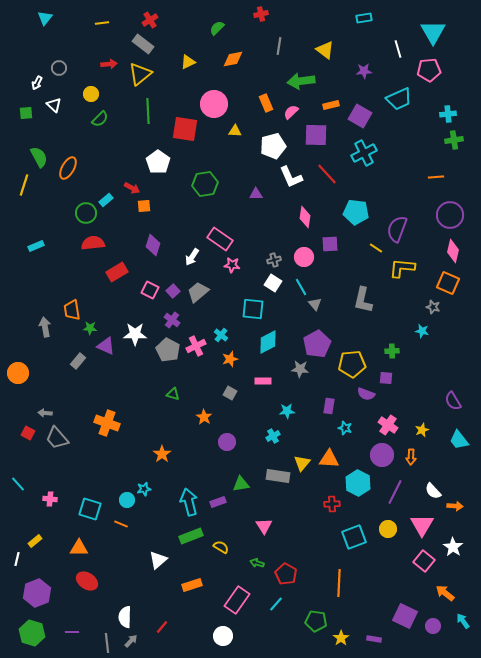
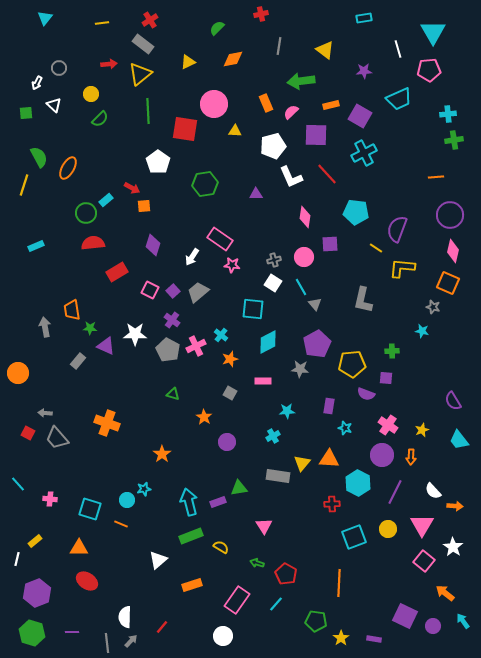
green triangle at (241, 484): moved 2 px left, 4 px down
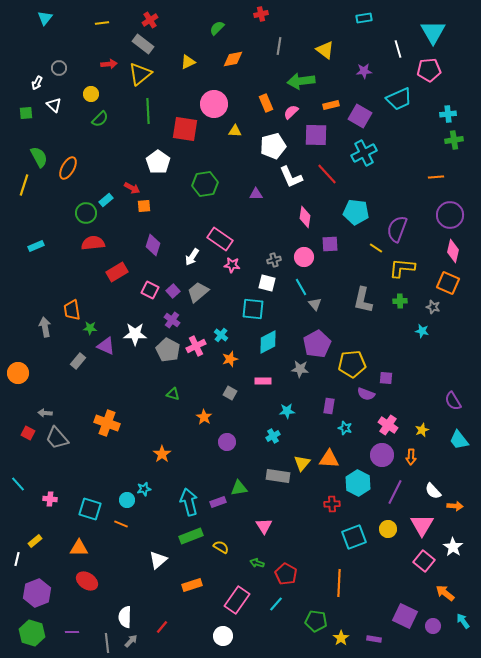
white square at (273, 283): moved 6 px left; rotated 18 degrees counterclockwise
green cross at (392, 351): moved 8 px right, 50 px up
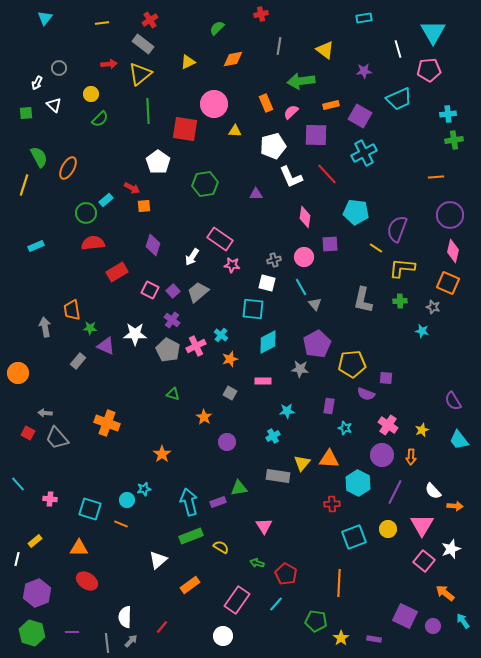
white star at (453, 547): moved 2 px left, 2 px down; rotated 18 degrees clockwise
orange rectangle at (192, 585): moved 2 px left; rotated 18 degrees counterclockwise
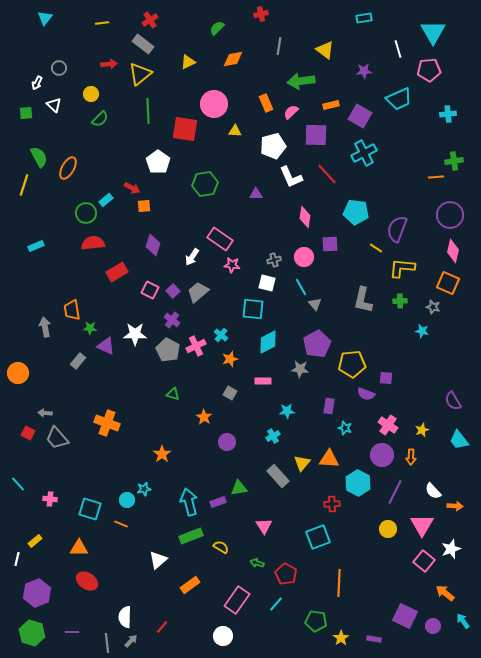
green cross at (454, 140): moved 21 px down
gray rectangle at (278, 476): rotated 40 degrees clockwise
cyan square at (354, 537): moved 36 px left
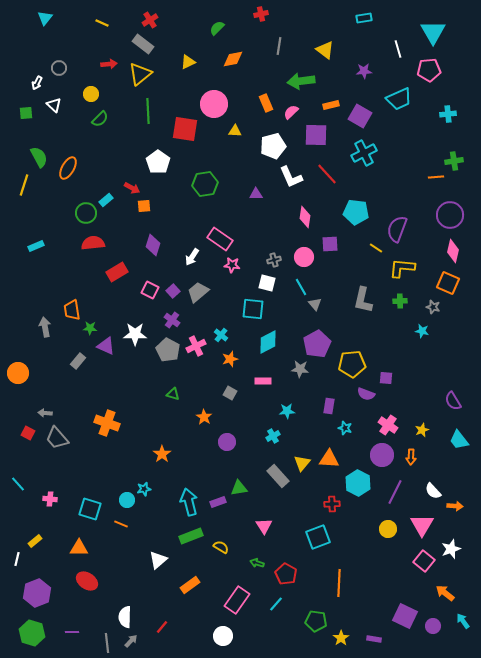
yellow line at (102, 23): rotated 32 degrees clockwise
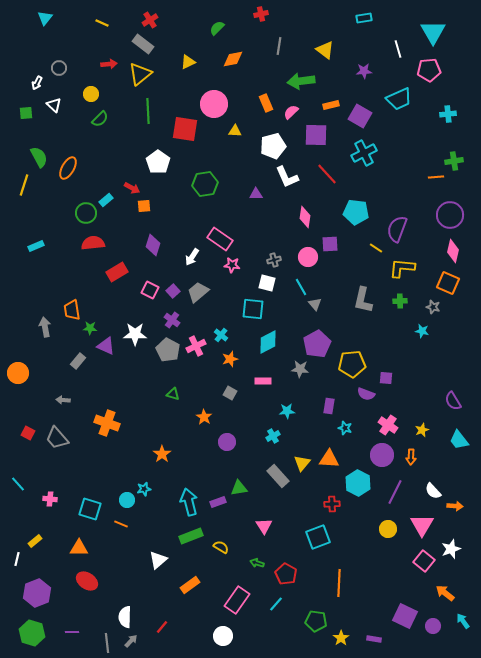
white L-shape at (291, 177): moved 4 px left
pink circle at (304, 257): moved 4 px right
gray arrow at (45, 413): moved 18 px right, 13 px up
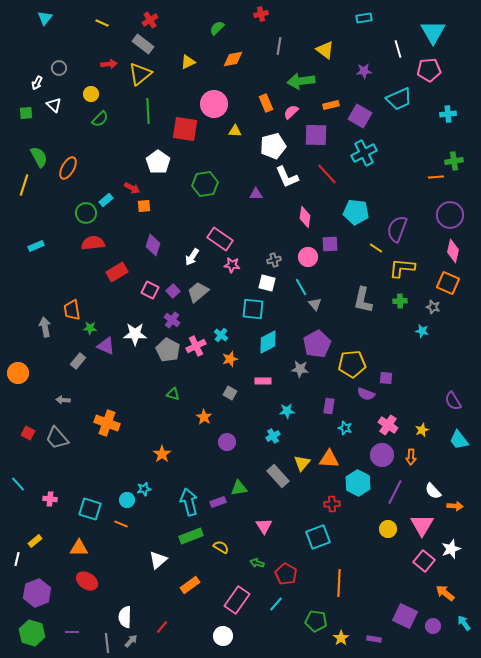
cyan arrow at (463, 621): moved 1 px right, 2 px down
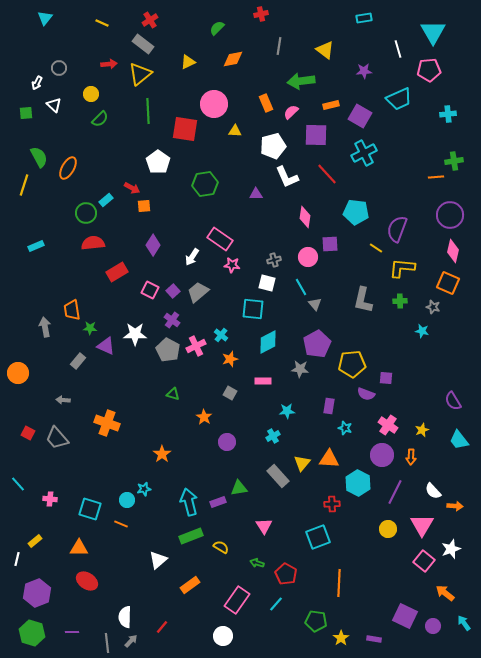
purple diamond at (153, 245): rotated 15 degrees clockwise
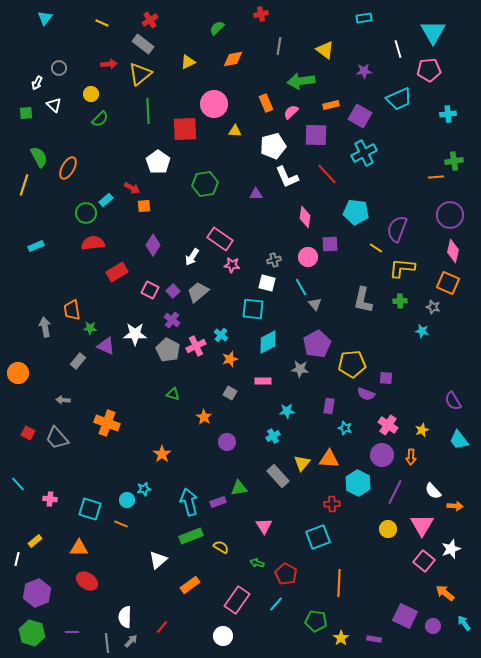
red square at (185, 129): rotated 12 degrees counterclockwise
